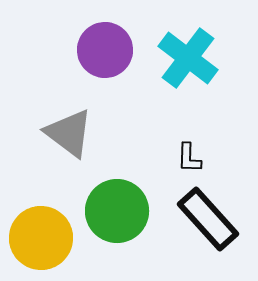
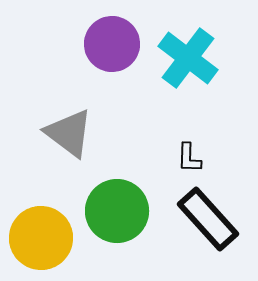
purple circle: moved 7 px right, 6 px up
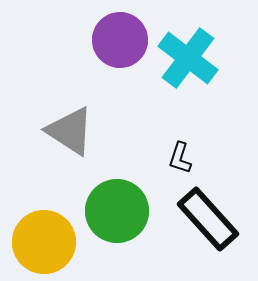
purple circle: moved 8 px right, 4 px up
gray triangle: moved 1 px right, 2 px up; rotated 4 degrees counterclockwise
black L-shape: moved 9 px left; rotated 16 degrees clockwise
yellow circle: moved 3 px right, 4 px down
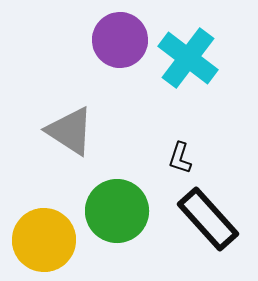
yellow circle: moved 2 px up
